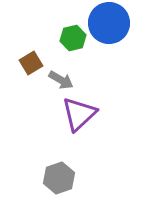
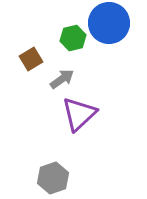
brown square: moved 4 px up
gray arrow: moved 1 px right, 1 px up; rotated 65 degrees counterclockwise
gray hexagon: moved 6 px left
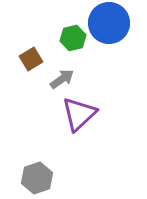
gray hexagon: moved 16 px left
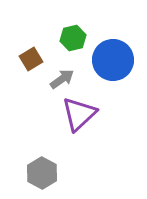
blue circle: moved 4 px right, 37 px down
gray hexagon: moved 5 px right, 5 px up; rotated 12 degrees counterclockwise
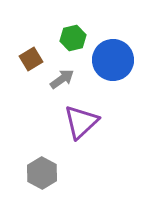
purple triangle: moved 2 px right, 8 px down
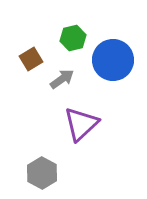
purple triangle: moved 2 px down
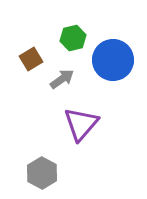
purple triangle: rotated 6 degrees counterclockwise
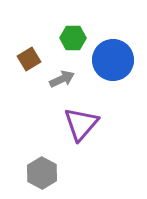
green hexagon: rotated 15 degrees clockwise
brown square: moved 2 px left
gray arrow: rotated 10 degrees clockwise
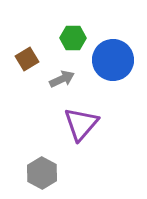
brown square: moved 2 px left
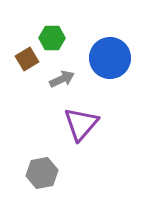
green hexagon: moved 21 px left
blue circle: moved 3 px left, 2 px up
gray hexagon: rotated 20 degrees clockwise
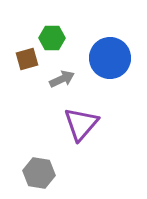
brown square: rotated 15 degrees clockwise
gray hexagon: moved 3 px left; rotated 20 degrees clockwise
